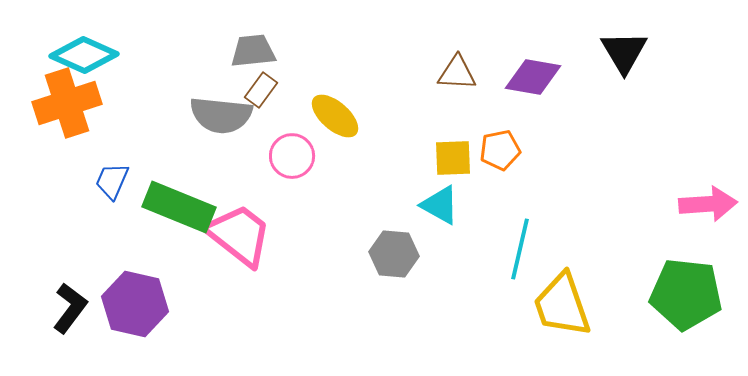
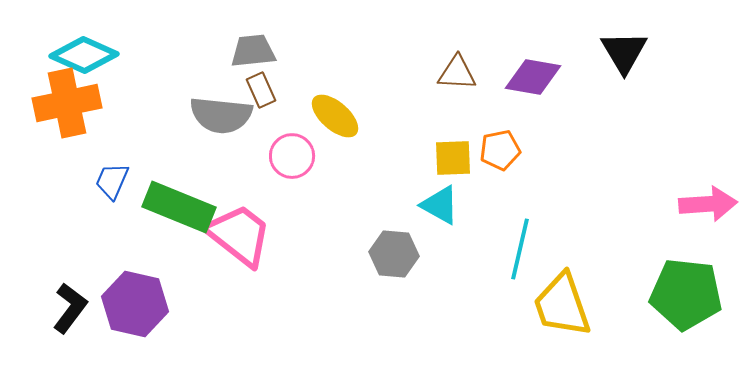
brown rectangle: rotated 60 degrees counterclockwise
orange cross: rotated 6 degrees clockwise
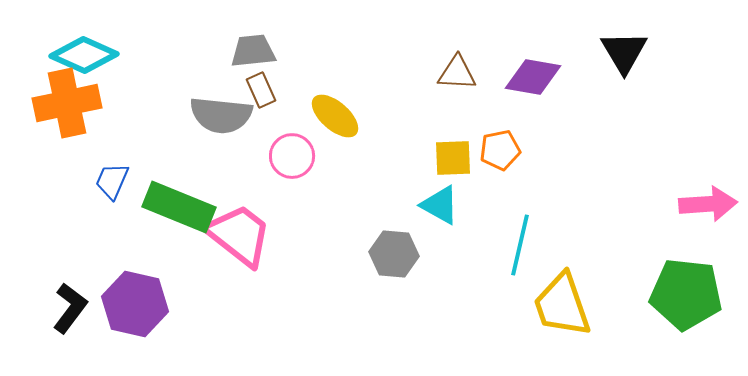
cyan line: moved 4 px up
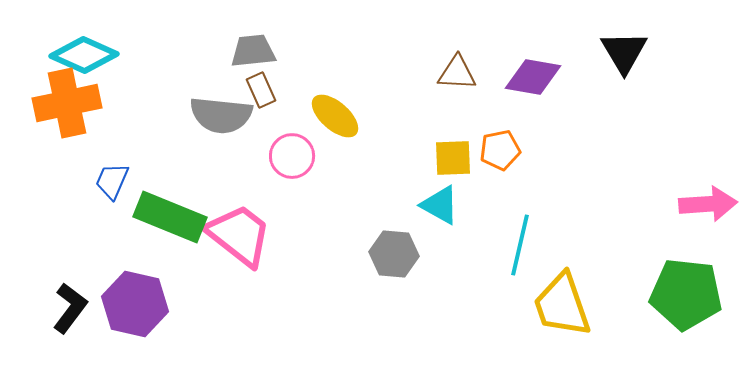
green rectangle: moved 9 px left, 10 px down
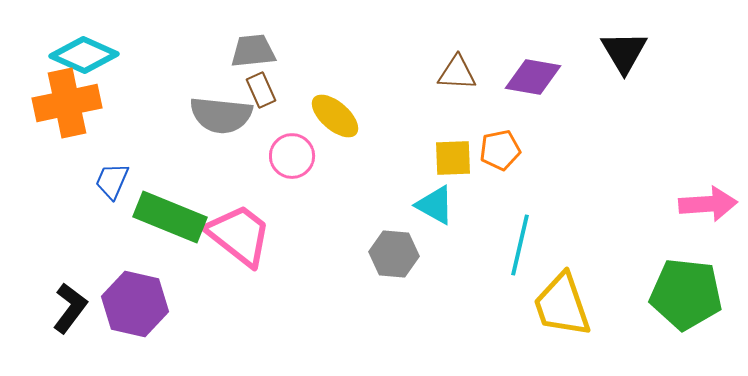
cyan triangle: moved 5 px left
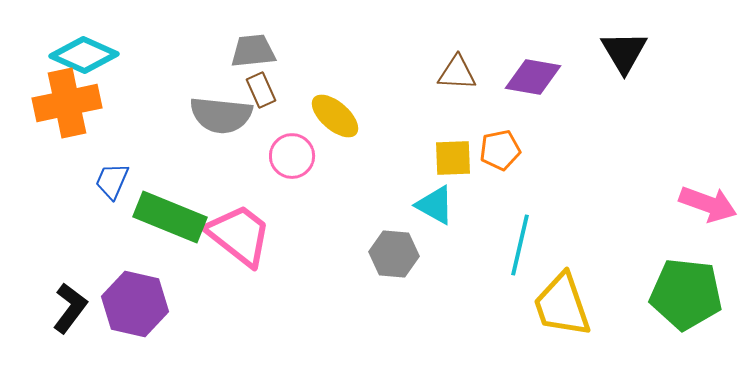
pink arrow: rotated 24 degrees clockwise
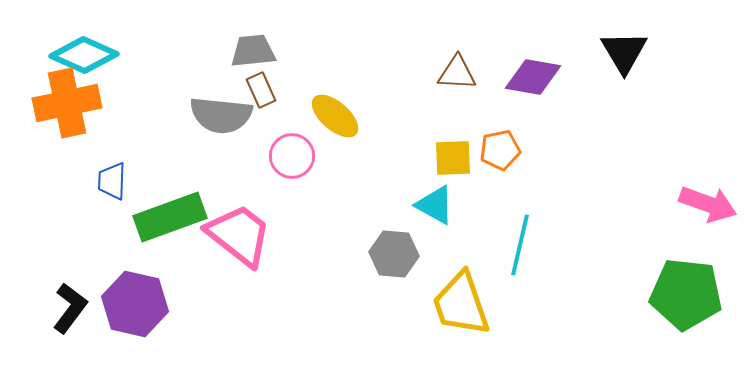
blue trapezoid: rotated 21 degrees counterclockwise
green rectangle: rotated 42 degrees counterclockwise
yellow trapezoid: moved 101 px left, 1 px up
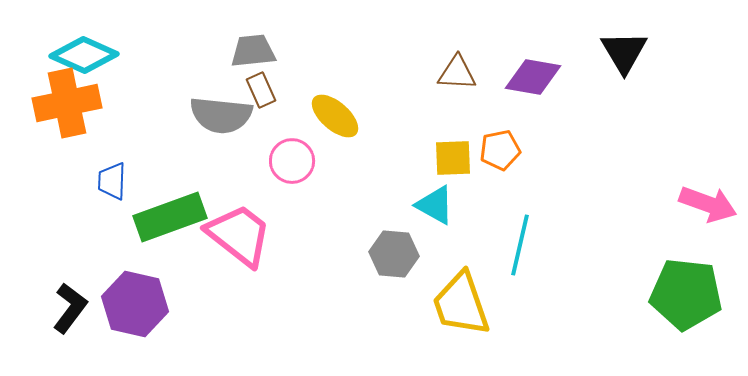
pink circle: moved 5 px down
